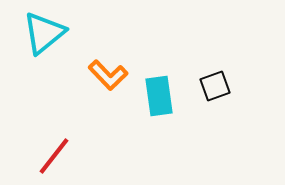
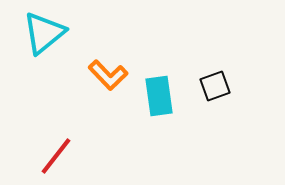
red line: moved 2 px right
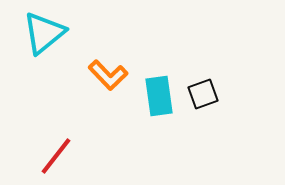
black square: moved 12 px left, 8 px down
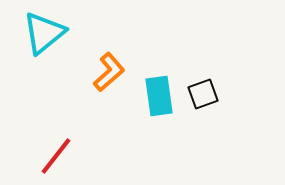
orange L-shape: moved 1 px right, 3 px up; rotated 87 degrees counterclockwise
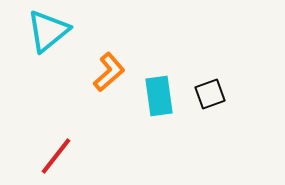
cyan triangle: moved 4 px right, 2 px up
black square: moved 7 px right
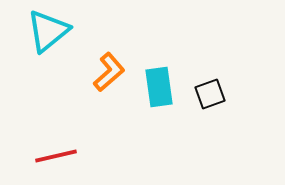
cyan rectangle: moved 9 px up
red line: rotated 39 degrees clockwise
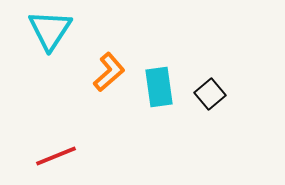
cyan triangle: moved 2 px right, 1 px up; rotated 18 degrees counterclockwise
black square: rotated 20 degrees counterclockwise
red line: rotated 9 degrees counterclockwise
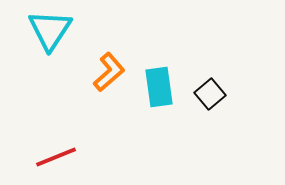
red line: moved 1 px down
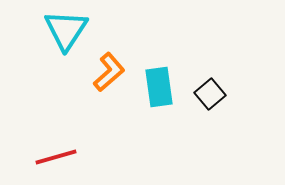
cyan triangle: moved 16 px right
red line: rotated 6 degrees clockwise
